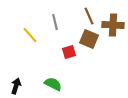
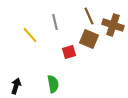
brown cross: rotated 15 degrees clockwise
green semicircle: rotated 54 degrees clockwise
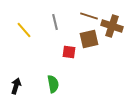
brown line: rotated 48 degrees counterclockwise
brown cross: moved 1 px left, 1 px down
yellow line: moved 6 px left, 5 px up
brown square: rotated 36 degrees counterclockwise
red square: rotated 24 degrees clockwise
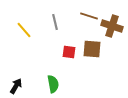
brown square: moved 3 px right, 10 px down; rotated 18 degrees clockwise
black arrow: rotated 14 degrees clockwise
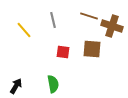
gray line: moved 2 px left, 2 px up
red square: moved 6 px left
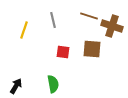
yellow line: rotated 60 degrees clockwise
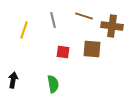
brown line: moved 5 px left
brown cross: rotated 10 degrees counterclockwise
black arrow: moved 3 px left, 6 px up; rotated 21 degrees counterclockwise
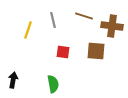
yellow line: moved 4 px right
brown square: moved 4 px right, 2 px down
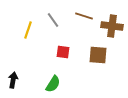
gray line: rotated 21 degrees counterclockwise
brown square: moved 2 px right, 4 px down
green semicircle: rotated 42 degrees clockwise
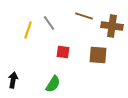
gray line: moved 4 px left, 3 px down
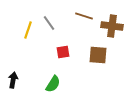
red square: rotated 16 degrees counterclockwise
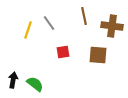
brown line: rotated 60 degrees clockwise
green semicircle: moved 18 px left; rotated 84 degrees counterclockwise
